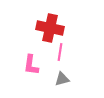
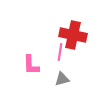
red cross: moved 23 px right, 7 px down
pink L-shape: rotated 10 degrees counterclockwise
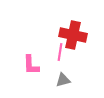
gray triangle: moved 1 px right, 1 px down
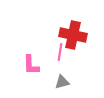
gray triangle: moved 1 px left, 2 px down
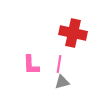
red cross: moved 2 px up
pink line: moved 1 px left, 12 px down
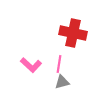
pink L-shape: rotated 45 degrees counterclockwise
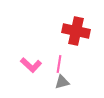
red cross: moved 3 px right, 2 px up
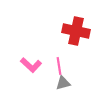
pink line: moved 2 px down; rotated 18 degrees counterclockwise
gray triangle: moved 1 px right, 1 px down
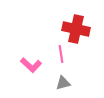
red cross: moved 2 px up
pink line: moved 2 px right, 12 px up
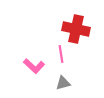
pink L-shape: moved 3 px right, 1 px down
